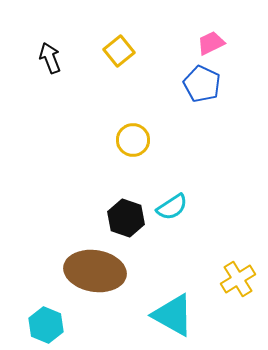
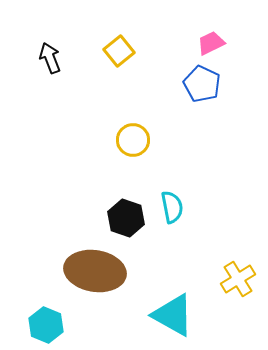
cyan semicircle: rotated 68 degrees counterclockwise
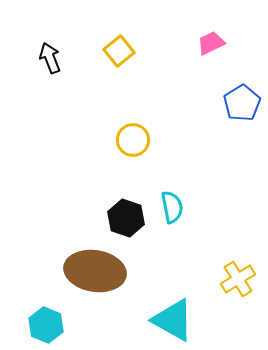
blue pentagon: moved 40 px right, 19 px down; rotated 15 degrees clockwise
cyan triangle: moved 5 px down
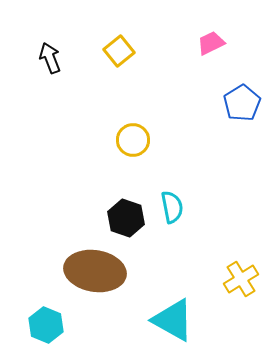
yellow cross: moved 3 px right
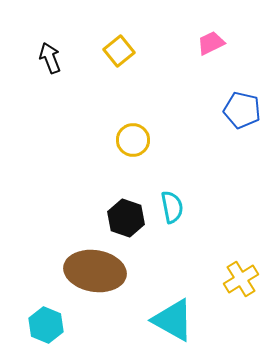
blue pentagon: moved 7 px down; rotated 27 degrees counterclockwise
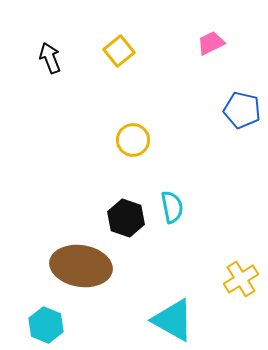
brown ellipse: moved 14 px left, 5 px up
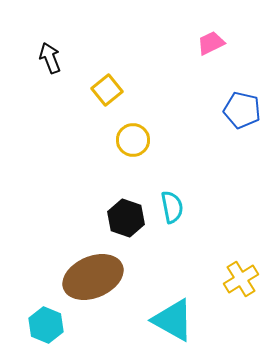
yellow square: moved 12 px left, 39 px down
brown ellipse: moved 12 px right, 11 px down; rotated 32 degrees counterclockwise
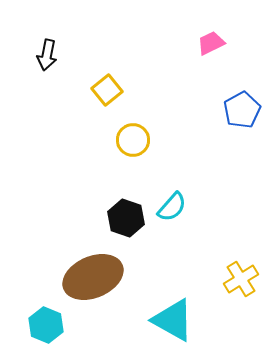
black arrow: moved 3 px left, 3 px up; rotated 148 degrees counterclockwise
blue pentagon: rotated 30 degrees clockwise
cyan semicircle: rotated 52 degrees clockwise
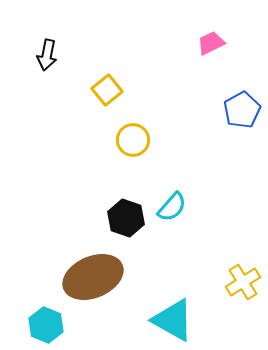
yellow cross: moved 2 px right, 3 px down
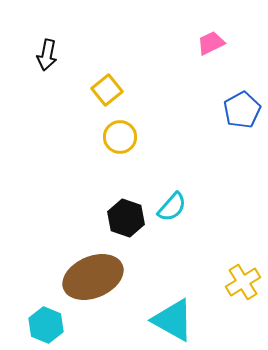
yellow circle: moved 13 px left, 3 px up
